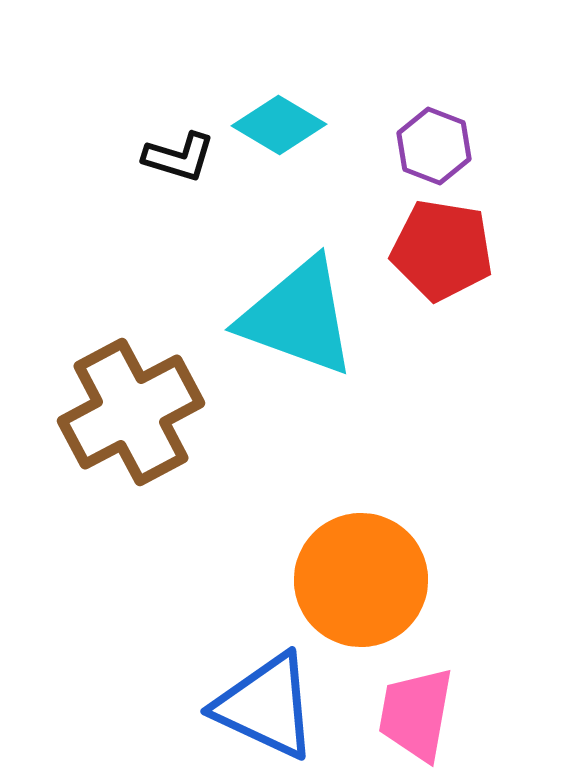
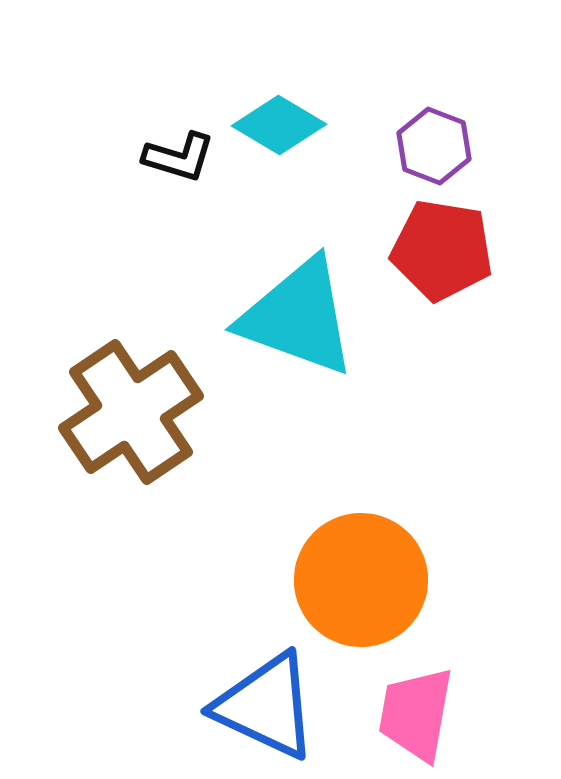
brown cross: rotated 6 degrees counterclockwise
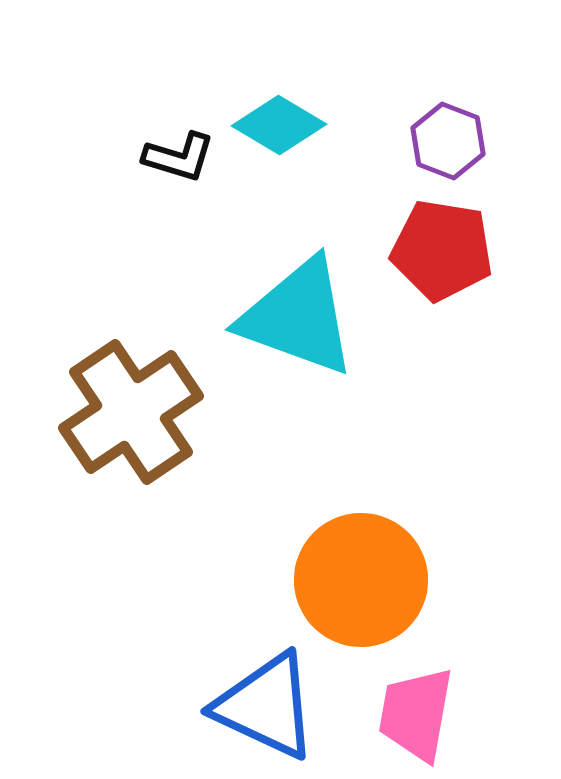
purple hexagon: moved 14 px right, 5 px up
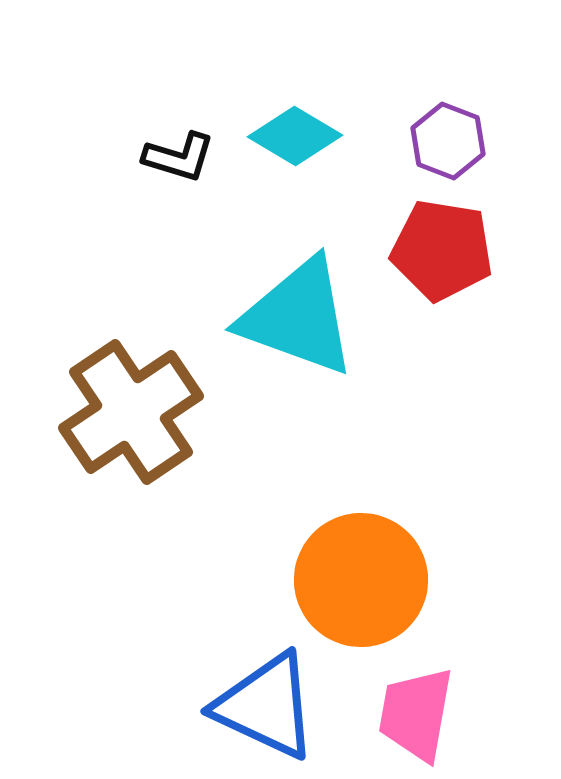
cyan diamond: moved 16 px right, 11 px down
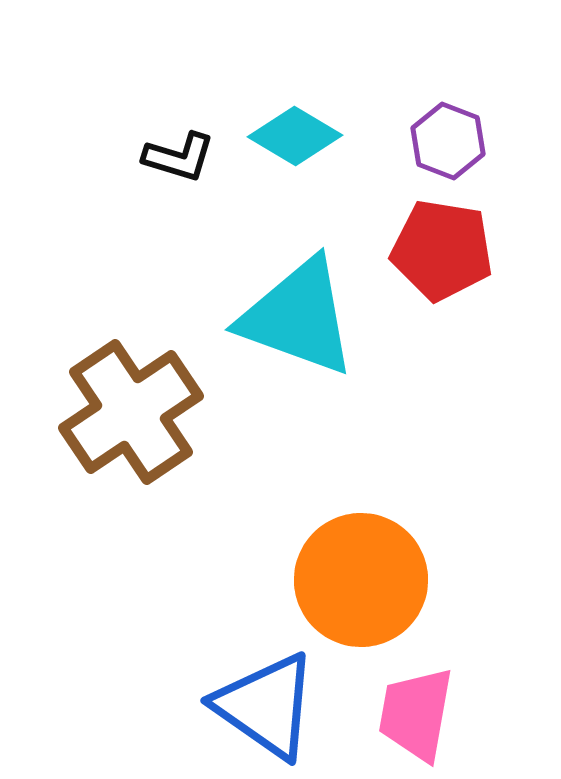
blue triangle: rotated 10 degrees clockwise
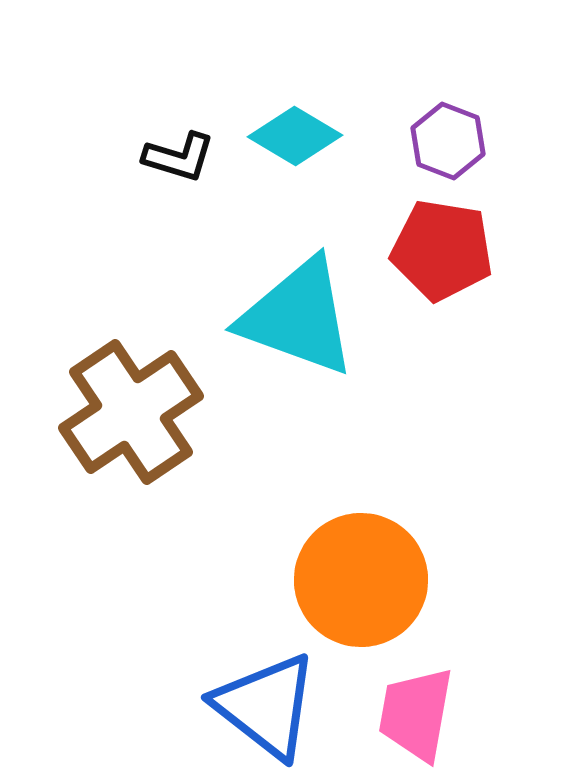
blue triangle: rotated 3 degrees clockwise
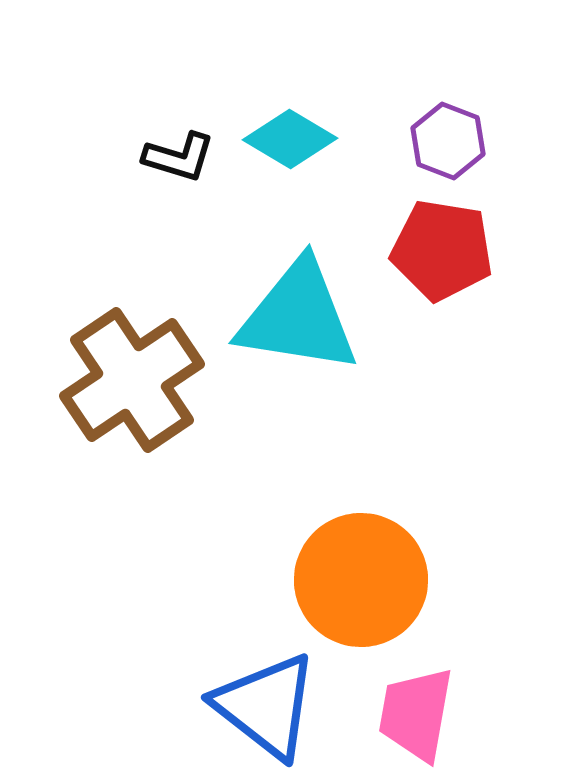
cyan diamond: moved 5 px left, 3 px down
cyan triangle: rotated 11 degrees counterclockwise
brown cross: moved 1 px right, 32 px up
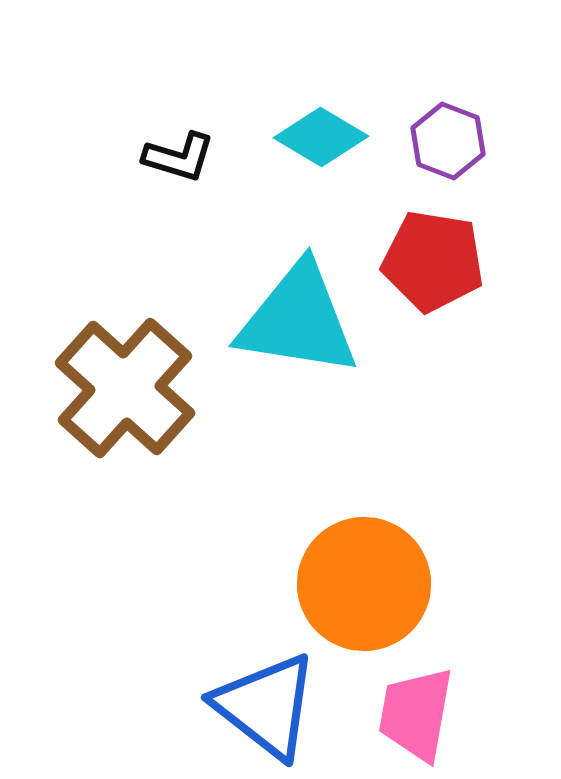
cyan diamond: moved 31 px right, 2 px up
red pentagon: moved 9 px left, 11 px down
cyan triangle: moved 3 px down
brown cross: moved 7 px left, 8 px down; rotated 14 degrees counterclockwise
orange circle: moved 3 px right, 4 px down
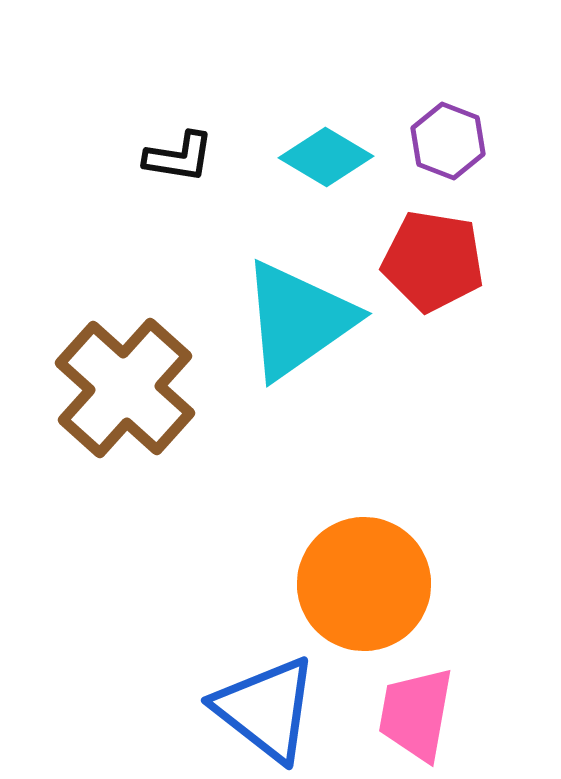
cyan diamond: moved 5 px right, 20 px down
black L-shape: rotated 8 degrees counterclockwise
cyan triangle: rotated 44 degrees counterclockwise
blue triangle: moved 3 px down
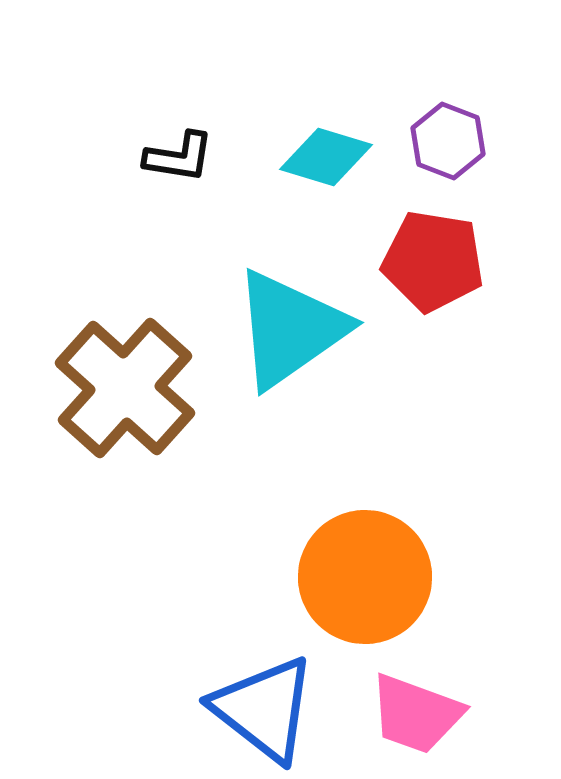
cyan diamond: rotated 14 degrees counterclockwise
cyan triangle: moved 8 px left, 9 px down
orange circle: moved 1 px right, 7 px up
blue triangle: moved 2 px left
pink trapezoid: rotated 80 degrees counterclockwise
